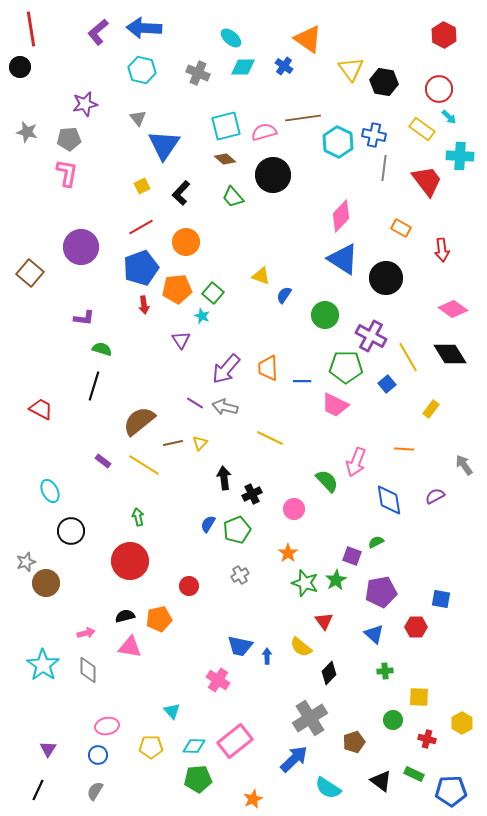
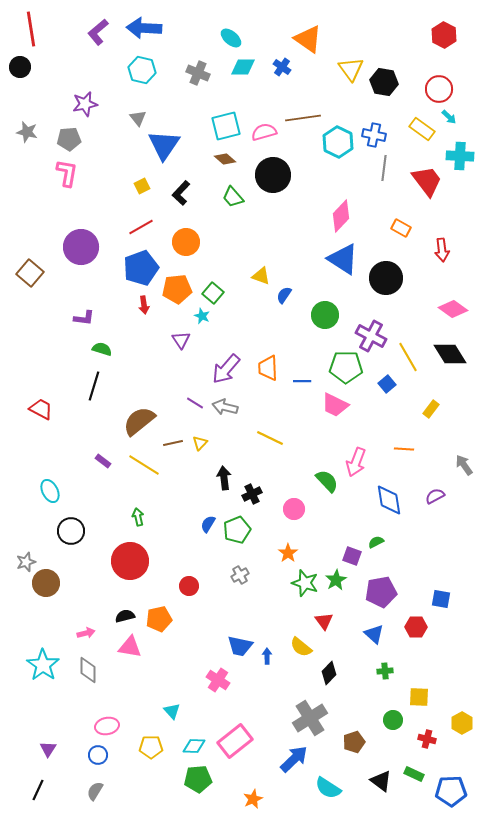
blue cross at (284, 66): moved 2 px left, 1 px down
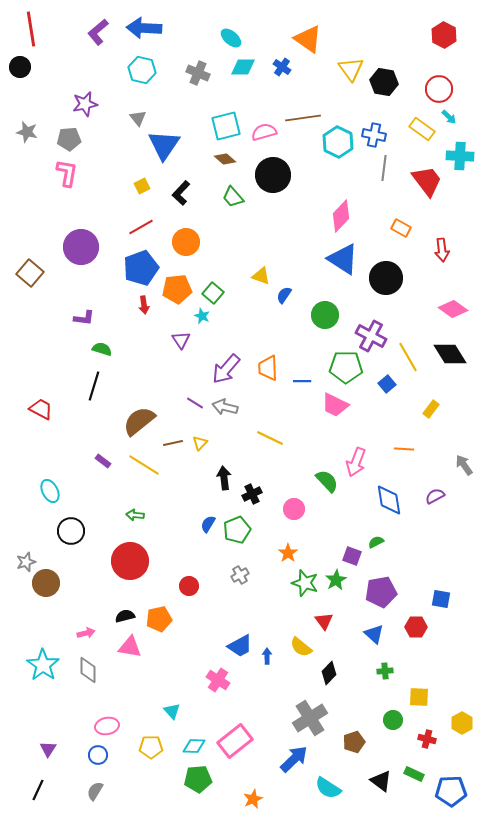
green arrow at (138, 517): moved 3 px left, 2 px up; rotated 72 degrees counterclockwise
blue trapezoid at (240, 646): rotated 40 degrees counterclockwise
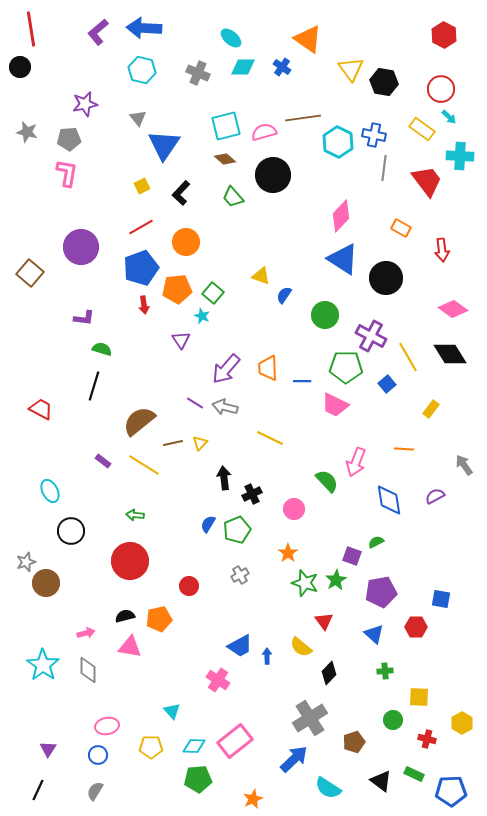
red circle at (439, 89): moved 2 px right
